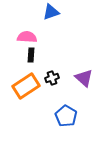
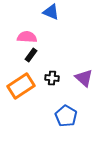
blue triangle: rotated 42 degrees clockwise
black rectangle: rotated 32 degrees clockwise
black cross: rotated 24 degrees clockwise
orange rectangle: moved 5 px left
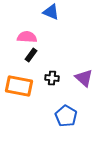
orange rectangle: moved 2 px left; rotated 44 degrees clockwise
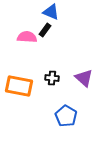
black rectangle: moved 14 px right, 25 px up
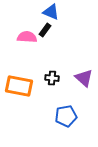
blue pentagon: rotated 30 degrees clockwise
